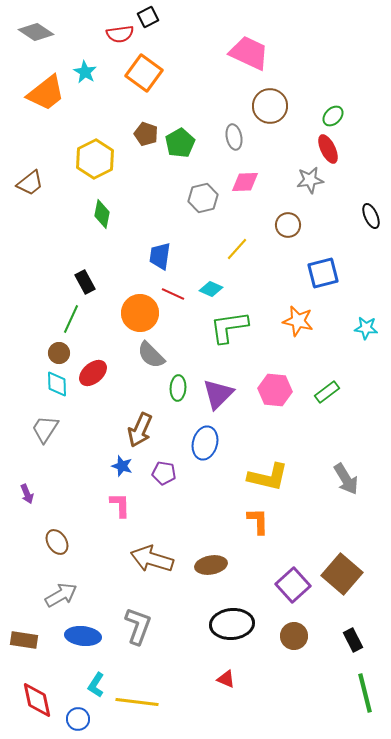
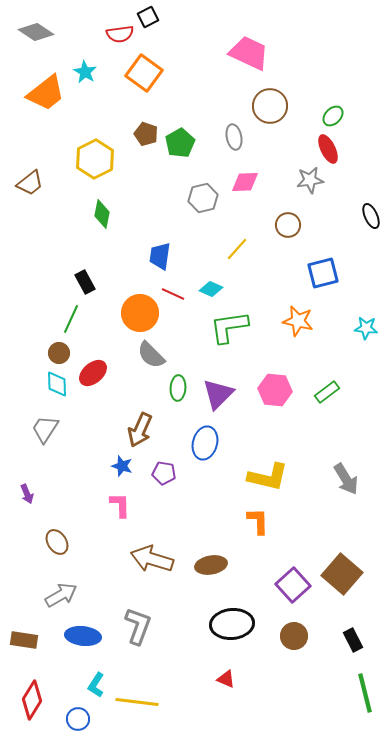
red diamond at (37, 700): moved 5 px left; rotated 45 degrees clockwise
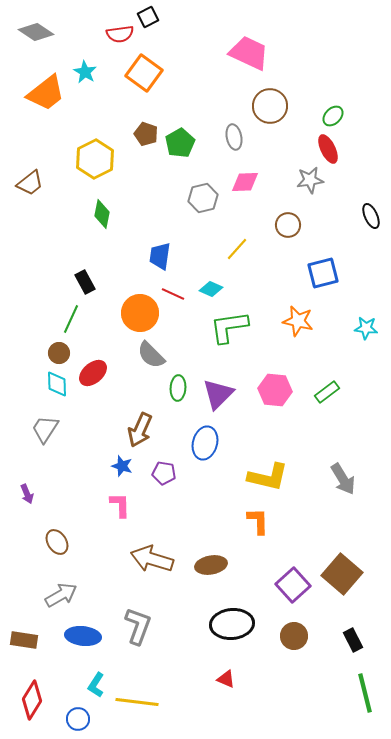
gray arrow at (346, 479): moved 3 px left
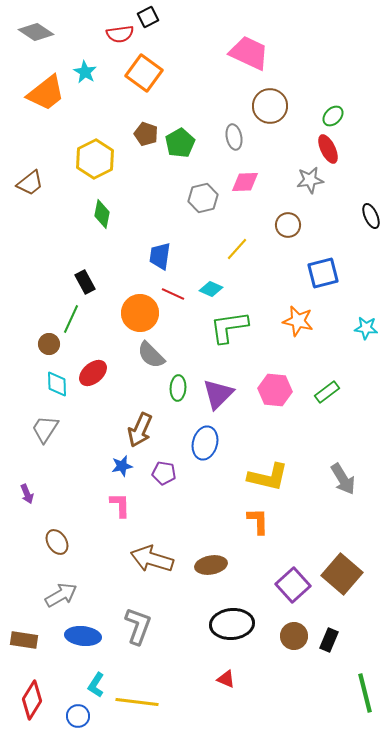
brown circle at (59, 353): moved 10 px left, 9 px up
blue star at (122, 466): rotated 30 degrees counterclockwise
black rectangle at (353, 640): moved 24 px left; rotated 50 degrees clockwise
blue circle at (78, 719): moved 3 px up
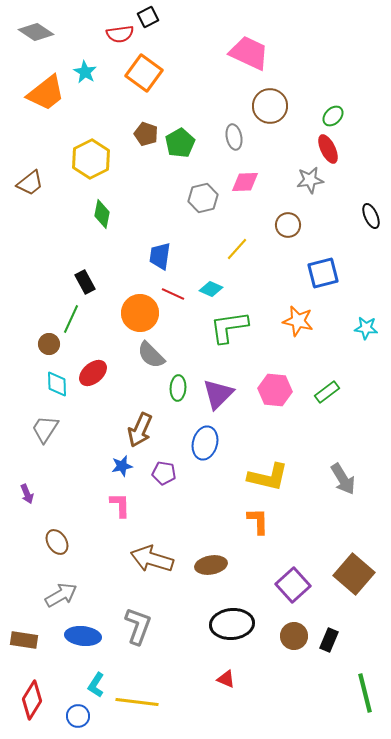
yellow hexagon at (95, 159): moved 4 px left
brown square at (342, 574): moved 12 px right
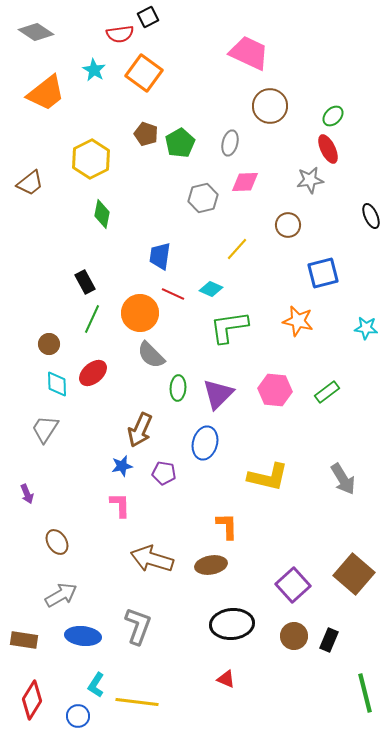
cyan star at (85, 72): moved 9 px right, 2 px up
gray ellipse at (234, 137): moved 4 px left, 6 px down; rotated 25 degrees clockwise
green line at (71, 319): moved 21 px right
orange L-shape at (258, 521): moved 31 px left, 5 px down
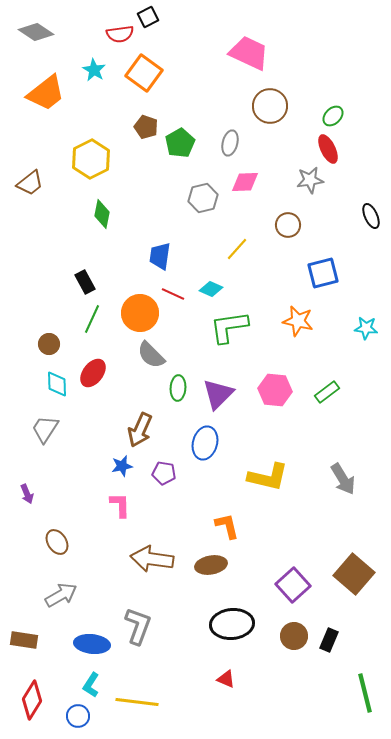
brown pentagon at (146, 134): moved 7 px up
red ellipse at (93, 373): rotated 12 degrees counterclockwise
orange L-shape at (227, 526): rotated 12 degrees counterclockwise
brown arrow at (152, 559): rotated 9 degrees counterclockwise
blue ellipse at (83, 636): moved 9 px right, 8 px down
cyan L-shape at (96, 685): moved 5 px left
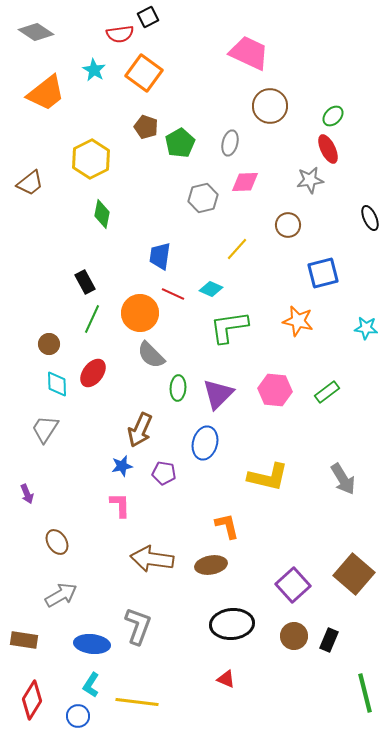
black ellipse at (371, 216): moved 1 px left, 2 px down
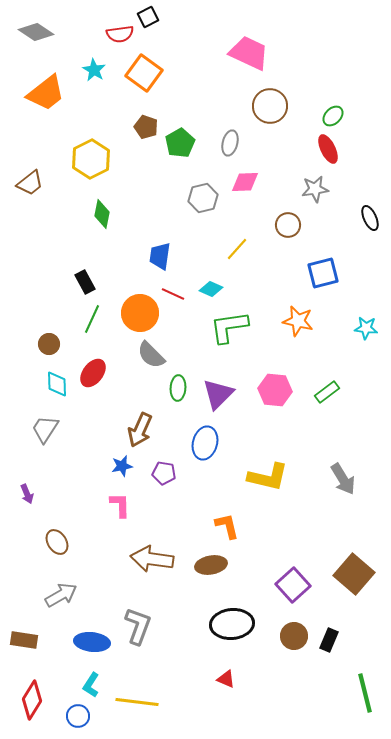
gray star at (310, 180): moved 5 px right, 9 px down
blue ellipse at (92, 644): moved 2 px up
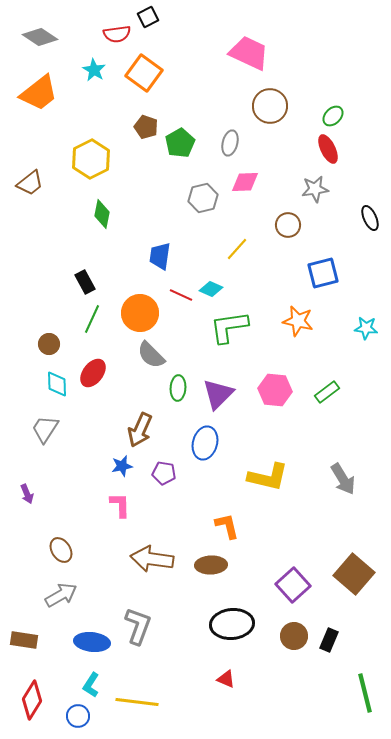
gray diamond at (36, 32): moved 4 px right, 5 px down
red semicircle at (120, 34): moved 3 px left
orange trapezoid at (46, 93): moved 7 px left
red line at (173, 294): moved 8 px right, 1 px down
brown ellipse at (57, 542): moved 4 px right, 8 px down
brown ellipse at (211, 565): rotated 8 degrees clockwise
